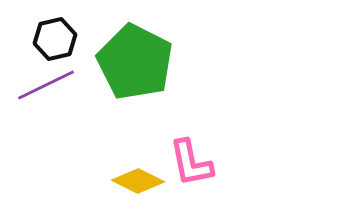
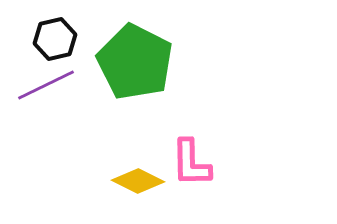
pink L-shape: rotated 10 degrees clockwise
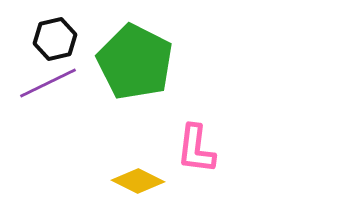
purple line: moved 2 px right, 2 px up
pink L-shape: moved 5 px right, 14 px up; rotated 8 degrees clockwise
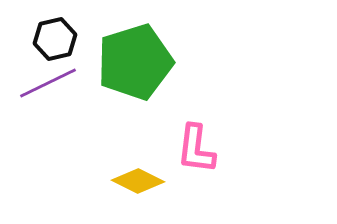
green pentagon: rotated 28 degrees clockwise
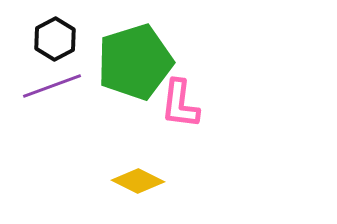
black hexagon: rotated 15 degrees counterclockwise
purple line: moved 4 px right, 3 px down; rotated 6 degrees clockwise
pink L-shape: moved 16 px left, 45 px up
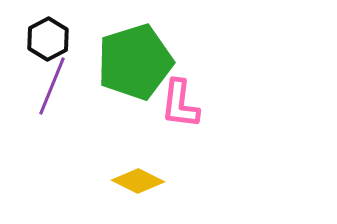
black hexagon: moved 7 px left
purple line: rotated 48 degrees counterclockwise
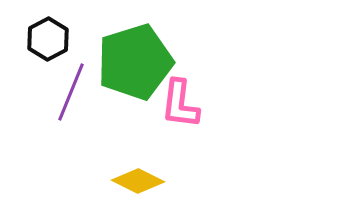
purple line: moved 19 px right, 6 px down
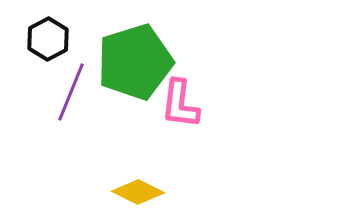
yellow diamond: moved 11 px down
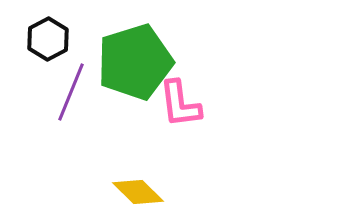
pink L-shape: rotated 14 degrees counterclockwise
yellow diamond: rotated 18 degrees clockwise
